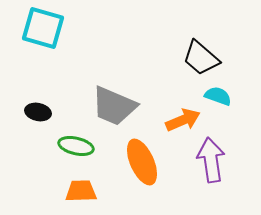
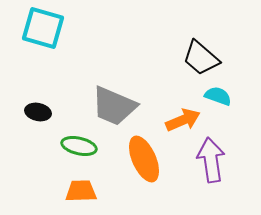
green ellipse: moved 3 px right
orange ellipse: moved 2 px right, 3 px up
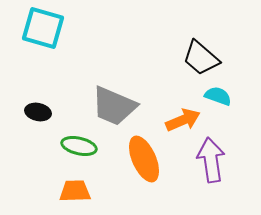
orange trapezoid: moved 6 px left
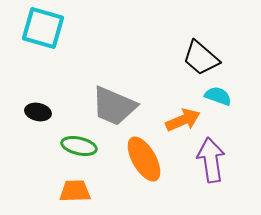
orange ellipse: rotated 6 degrees counterclockwise
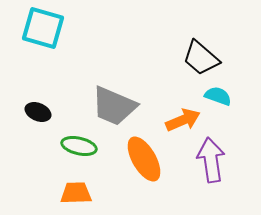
black ellipse: rotated 10 degrees clockwise
orange trapezoid: moved 1 px right, 2 px down
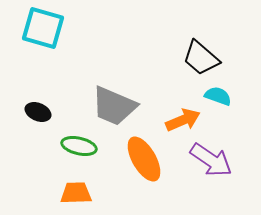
purple arrow: rotated 132 degrees clockwise
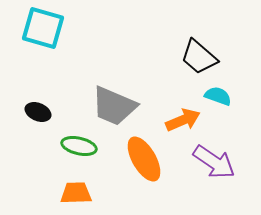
black trapezoid: moved 2 px left, 1 px up
purple arrow: moved 3 px right, 2 px down
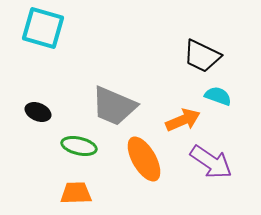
black trapezoid: moved 3 px right, 1 px up; rotated 15 degrees counterclockwise
purple arrow: moved 3 px left
